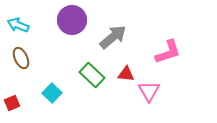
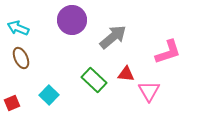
cyan arrow: moved 3 px down
green rectangle: moved 2 px right, 5 px down
cyan square: moved 3 px left, 2 px down
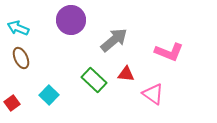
purple circle: moved 1 px left
gray arrow: moved 1 px right, 3 px down
pink L-shape: moved 1 px right; rotated 40 degrees clockwise
pink triangle: moved 4 px right, 3 px down; rotated 25 degrees counterclockwise
red square: rotated 14 degrees counterclockwise
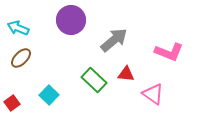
brown ellipse: rotated 70 degrees clockwise
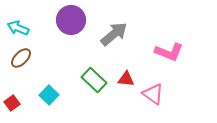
gray arrow: moved 6 px up
red triangle: moved 5 px down
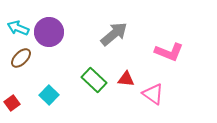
purple circle: moved 22 px left, 12 px down
